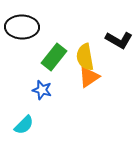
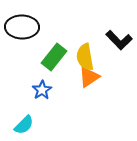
black L-shape: rotated 16 degrees clockwise
blue star: rotated 24 degrees clockwise
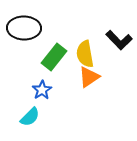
black ellipse: moved 2 px right, 1 px down
yellow semicircle: moved 3 px up
cyan semicircle: moved 6 px right, 8 px up
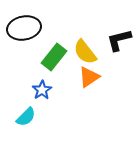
black ellipse: rotated 12 degrees counterclockwise
black L-shape: rotated 120 degrees clockwise
yellow semicircle: moved 2 px up; rotated 28 degrees counterclockwise
cyan semicircle: moved 4 px left
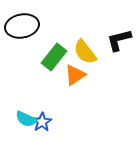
black ellipse: moved 2 px left, 2 px up
orange triangle: moved 14 px left, 2 px up
blue star: moved 32 px down
cyan semicircle: moved 2 px down; rotated 70 degrees clockwise
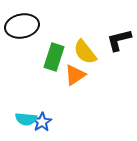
green rectangle: rotated 20 degrees counterclockwise
cyan semicircle: rotated 20 degrees counterclockwise
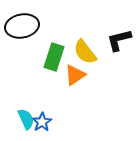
cyan semicircle: rotated 120 degrees counterclockwise
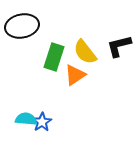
black L-shape: moved 6 px down
cyan semicircle: rotated 60 degrees counterclockwise
